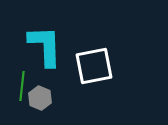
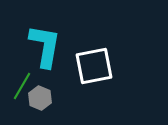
cyan L-shape: rotated 12 degrees clockwise
green line: rotated 24 degrees clockwise
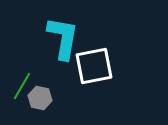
cyan L-shape: moved 18 px right, 8 px up
gray hexagon: rotated 10 degrees counterclockwise
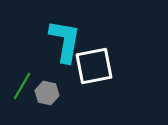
cyan L-shape: moved 2 px right, 3 px down
gray hexagon: moved 7 px right, 5 px up
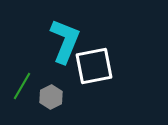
cyan L-shape: rotated 12 degrees clockwise
gray hexagon: moved 4 px right, 4 px down; rotated 20 degrees clockwise
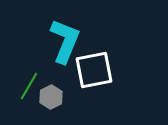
white square: moved 4 px down
green line: moved 7 px right
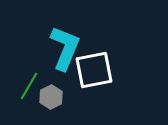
cyan L-shape: moved 7 px down
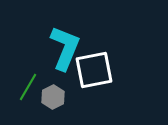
green line: moved 1 px left, 1 px down
gray hexagon: moved 2 px right
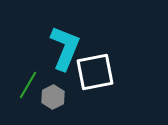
white square: moved 1 px right, 2 px down
green line: moved 2 px up
